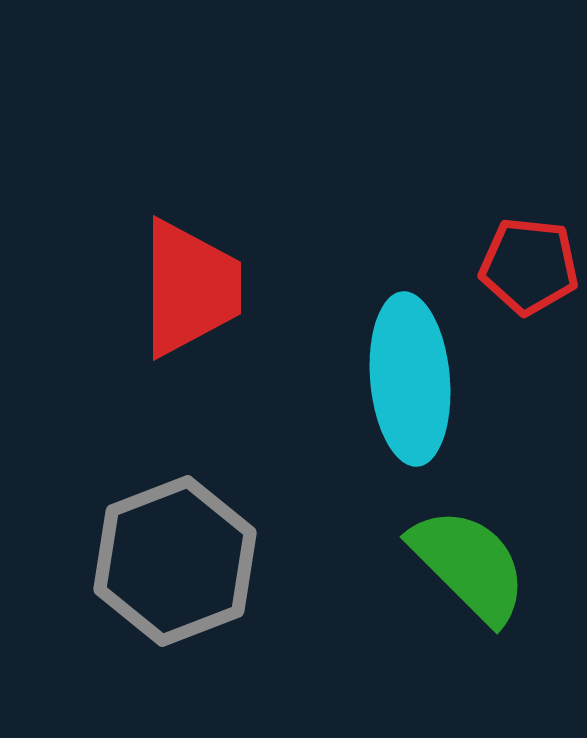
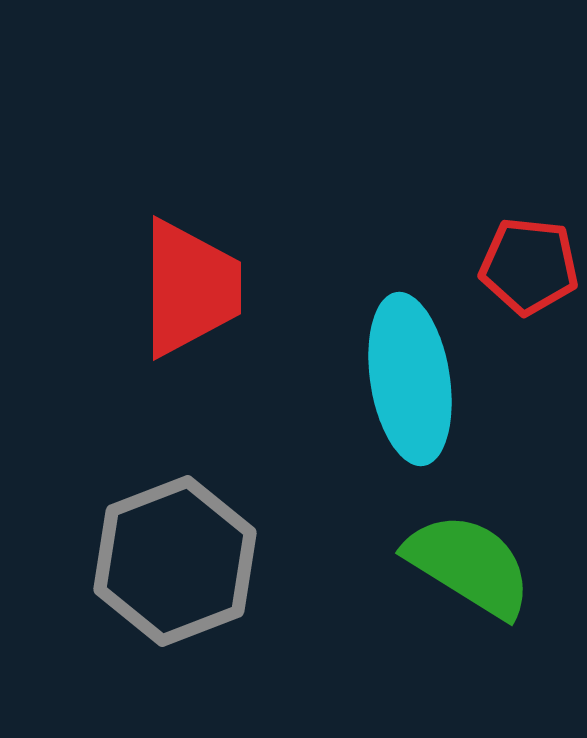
cyan ellipse: rotated 4 degrees counterclockwise
green semicircle: rotated 13 degrees counterclockwise
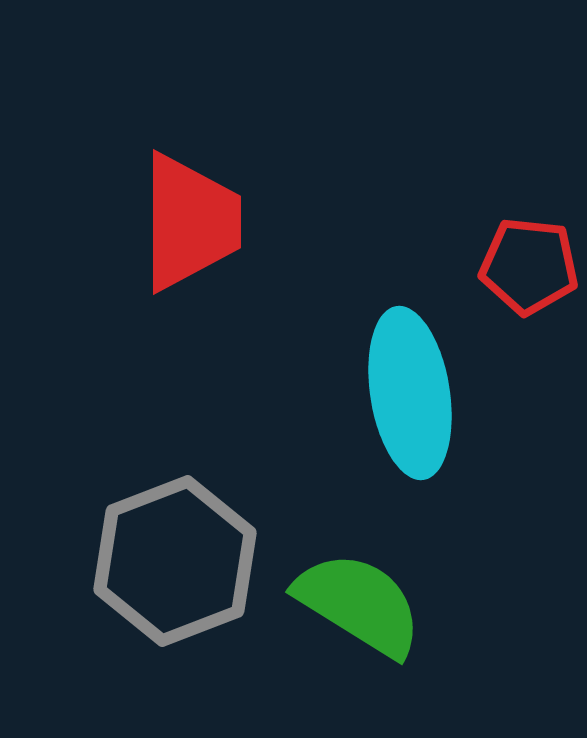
red trapezoid: moved 66 px up
cyan ellipse: moved 14 px down
green semicircle: moved 110 px left, 39 px down
